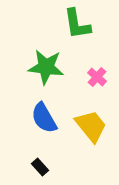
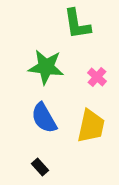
yellow trapezoid: rotated 51 degrees clockwise
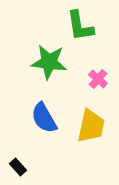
green L-shape: moved 3 px right, 2 px down
green star: moved 3 px right, 5 px up
pink cross: moved 1 px right, 2 px down
black rectangle: moved 22 px left
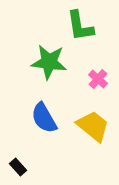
yellow trapezoid: moved 2 px right; rotated 63 degrees counterclockwise
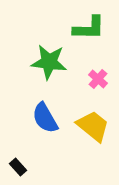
green L-shape: moved 9 px right, 2 px down; rotated 80 degrees counterclockwise
blue semicircle: moved 1 px right
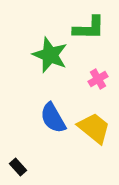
green star: moved 1 px right, 7 px up; rotated 15 degrees clockwise
pink cross: rotated 18 degrees clockwise
blue semicircle: moved 8 px right
yellow trapezoid: moved 1 px right, 2 px down
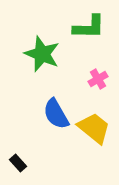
green L-shape: moved 1 px up
green star: moved 8 px left, 1 px up
blue semicircle: moved 3 px right, 4 px up
black rectangle: moved 4 px up
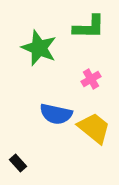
green star: moved 3 px left, 6 px up
pink cross: moved 7 px left
blue semicircle: rotated 48 degrees counterclockwise
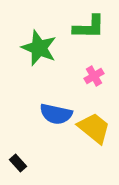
pink cross: moved 3 px right, 3 px up
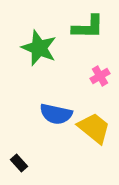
green L-shape: moved 1 px left
pink cross: moved 6 px right
black rectangle: moved 1 px right
